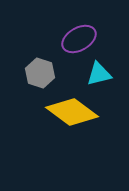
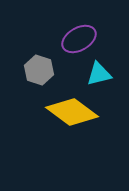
gray hexagon: moved 1 px left, 3 px up
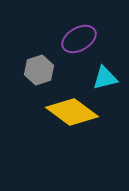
gray hexagon: rotated 24 degrees clockwise
cyan triangle: moved 6 px right, 4 px down
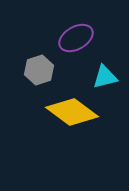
purple ellipse: moved 3 px left, 1 px up
cyan triangle: moved 1 px up
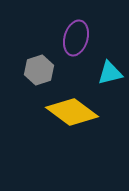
purple ellipse: rotated 44 degrees counterclockwise
cyan triangle: moved 5 px right, 4 px up
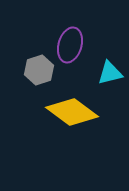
purple ellipse: moved 6 px left, 7 px down
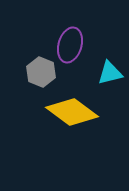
gray hexagon: moved 2 px right, 2 px down; rotated 20 degrees counterclockwise
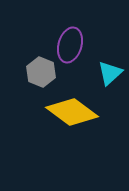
cyan triangle: rotated 28 degrees counterclockwise
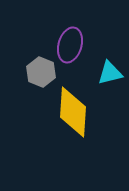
cyan triangle: rotated 28 degrees clockwise
yellow diamond: moved 1 px right; rotated 57 degrees clockwise
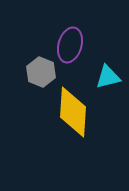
cyan triangle: moved 2 px left, 4 px down
